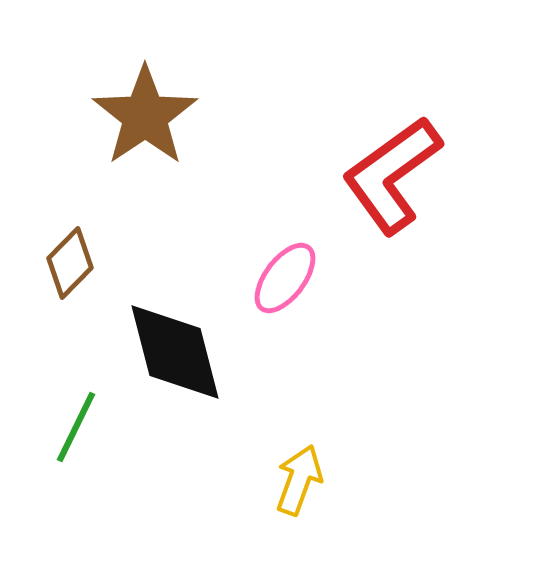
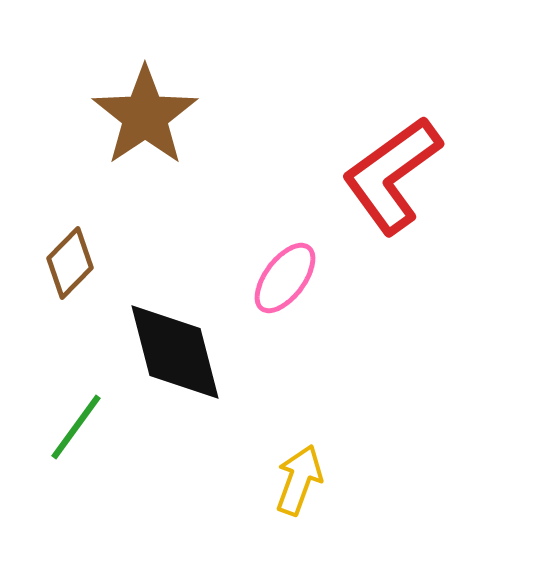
green line: rotated 10 degrees clockwise
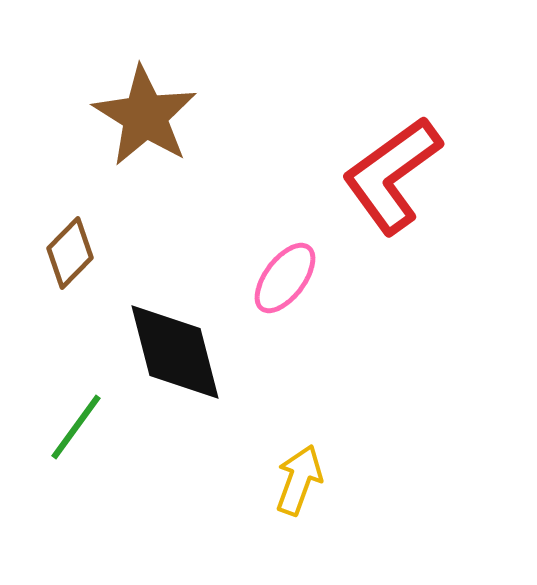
brown star: rotated 6 degrees counterclockwise
brown diamond: moved 10 px up
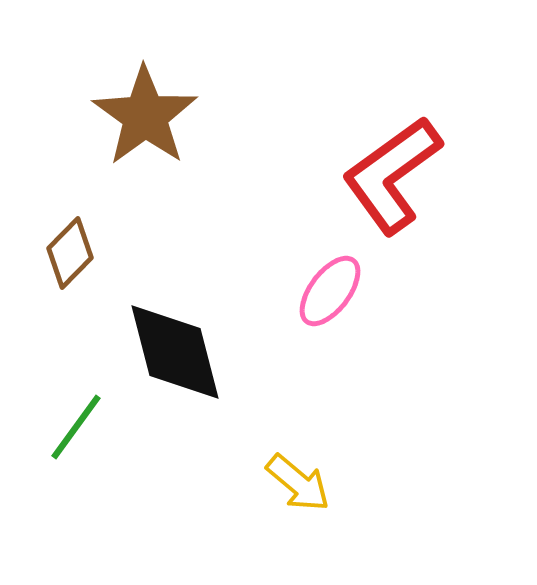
brown star: rotated 4 degrees clockwise
pink ellipse: moved 45 px right, 13 px down
yellow arrow: moved 1 px left, 3 px down; rotated 110 degrees clockwise
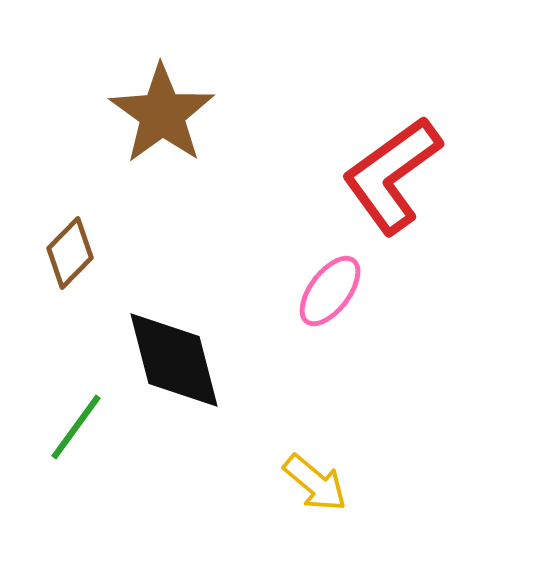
brown star: moved 17 px right, 2 px up
black diamond: moved 1 px left, 8 px down
yellow arrow: moved 17 px right
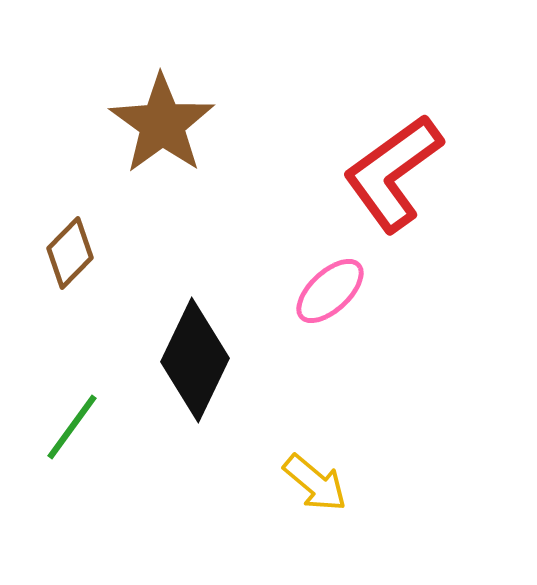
brown star: moved 10 px down
red L-shape: moved 1 px right, 2 px up
pink ellipse: rotated 10 degrees clockwise
black diamond: moved 21 px right; rotated 40 degrees clockwise
green line: moved 4 px left
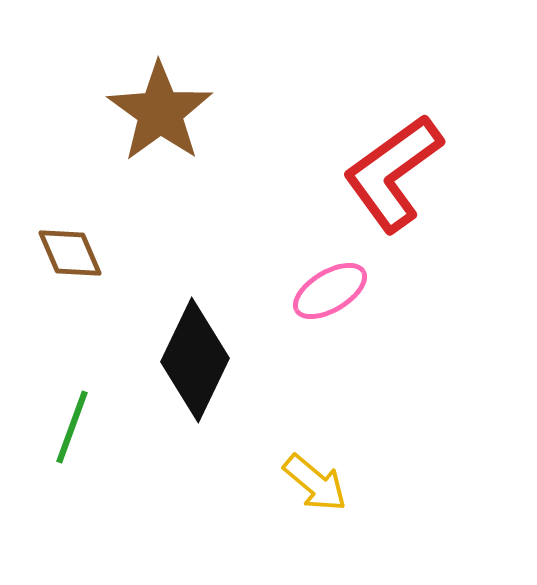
brown star: moved 2 px left, 12 px up
brown diamond: rotated 68 degrees counterclockwise
pink ellipse: rotated 12 degrees clockwise
green line: rotated 16 degrees counterclockwise
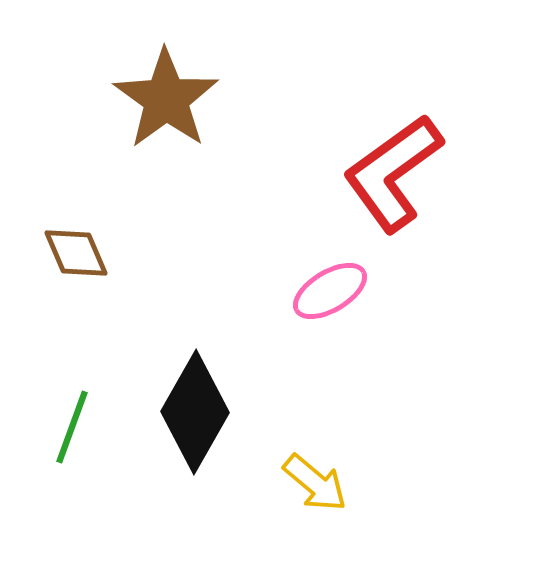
brown star: moved 6 px right, 13 px up
brown diamond: moved 6 px right
black diamond: moved 52 px down; rotated 4 degrees clockwise
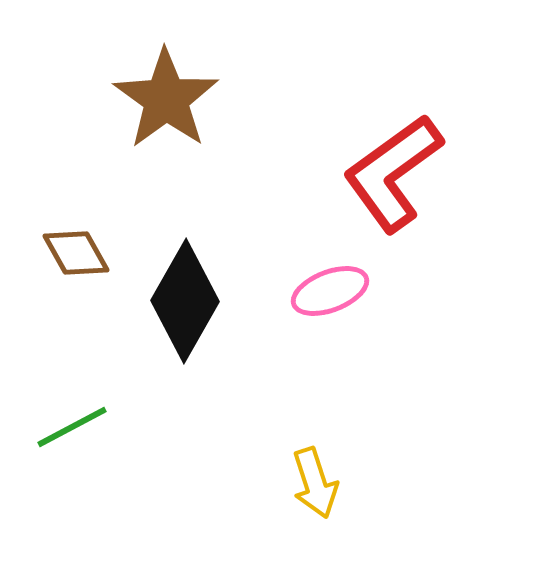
brown diamond: rotated 6 degrees counterclockwise
pink ellipse: rotated 10 degrees clockwise
black diamond: moved 10 px left, 111 px up
green line: rotated 42 degrees clockwise
yellow arrow: rotated 32 degrees clockwise
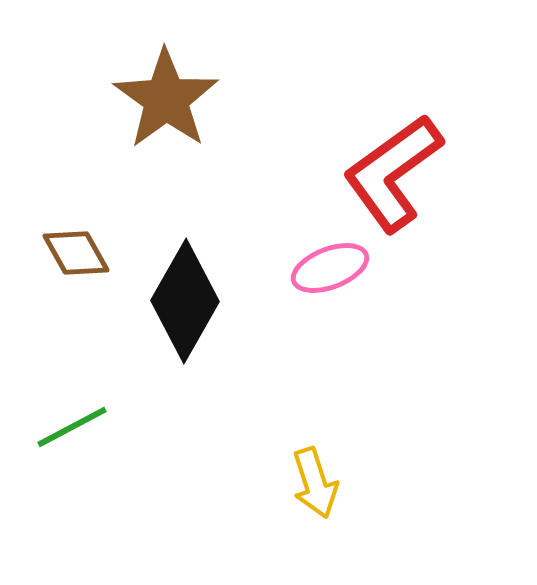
pink ellipse: moved 23 px up
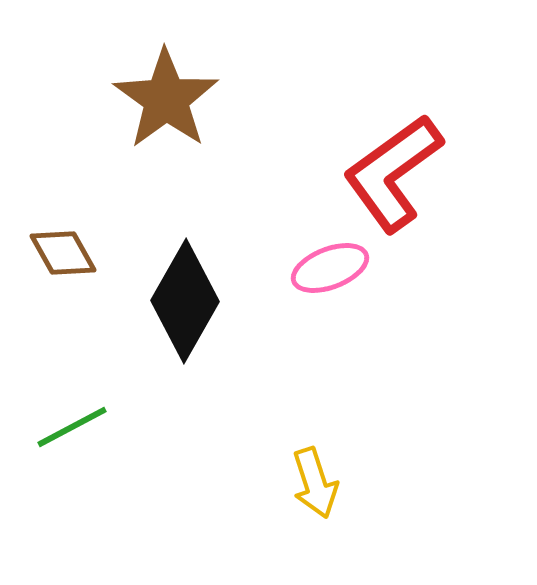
brown diamond: moved 13 px left
